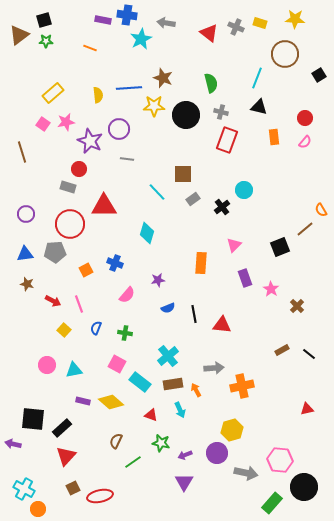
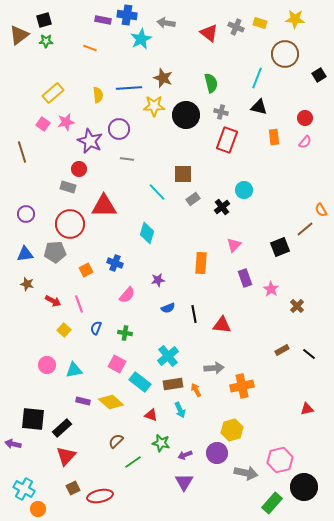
brown semicircle at (116, 441): rotated 21 degrees clockwise
pink hexagon at (280, 460): rotated 20 degrees counterclockwise
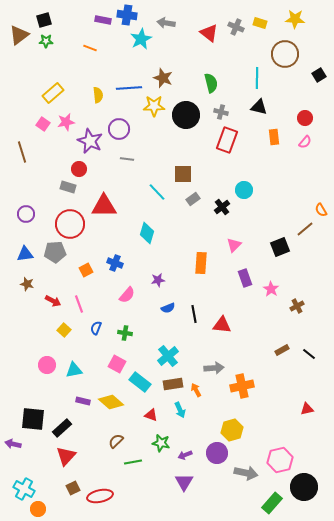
cyan line at (257, 78): rotated 20 degrees counterclockwise
brown cross at (297, 306): rotated 16 degrees clockwise
green line at (133, 462): rotated 24 degrees clockwise
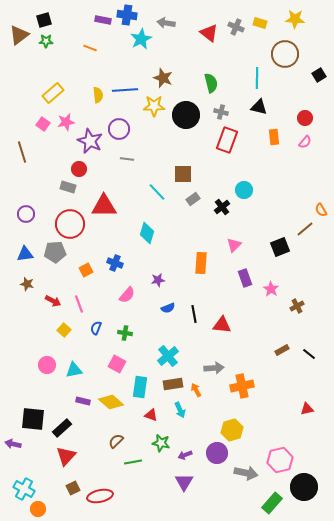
blue line at (129, 88): moved 4 px left, 2 px down
cyan rectangle at (140, 382): moved 5 px down; rotated 60 degrees clockwise
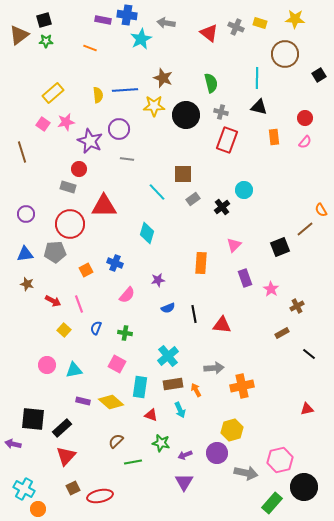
brown rectangle at (282, 350): moved 17 px up
